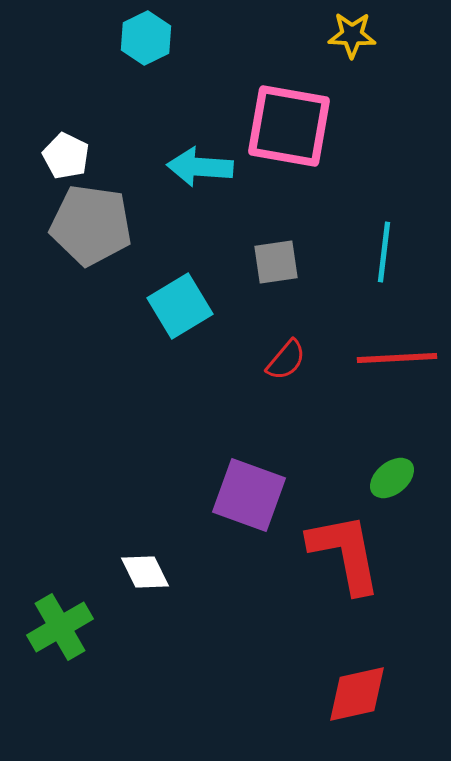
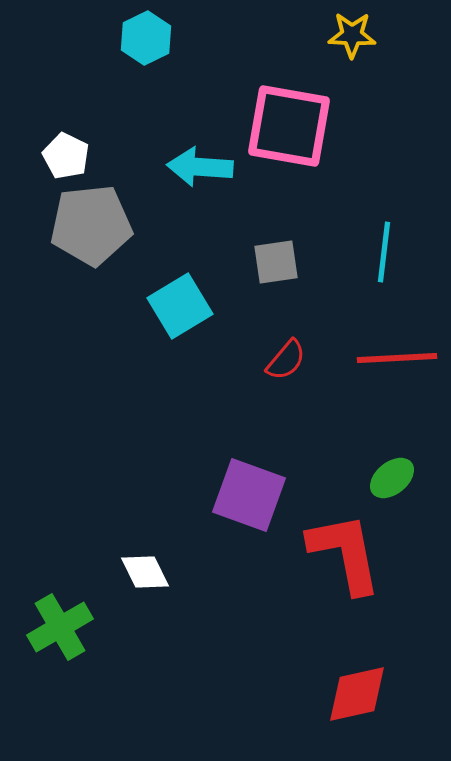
gray pentagon: rotated 14 degrees counterclockwise
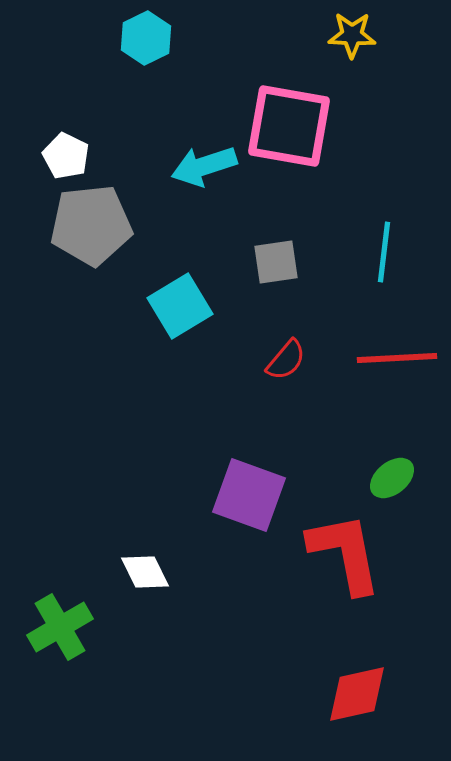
cyan arrow: moved 4 px right, 1 px up; rotated 22 degrees counterclockwise
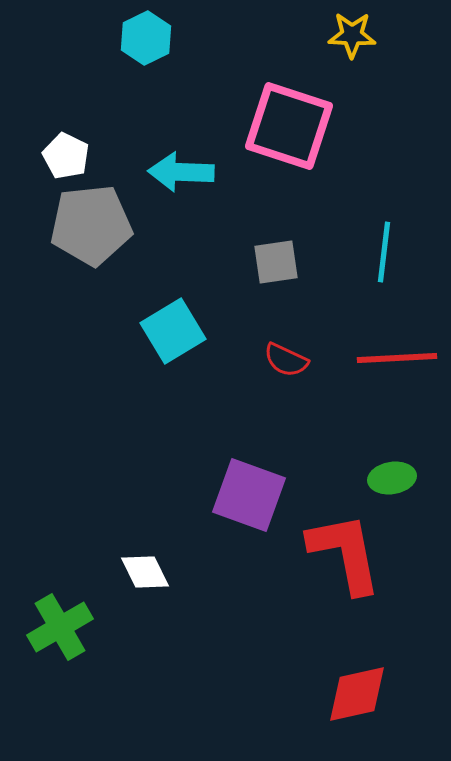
pink square: rotated 8 degrees clockwise
cyan arrow: moved 23 px left, 6 px down; rotated 20 degrees clockwise
cyan square: moved 7 px left, 25 px down
red semicircle: rotated 75 degrees clockwise
green ellipse: rotated 30 degrees clockwise
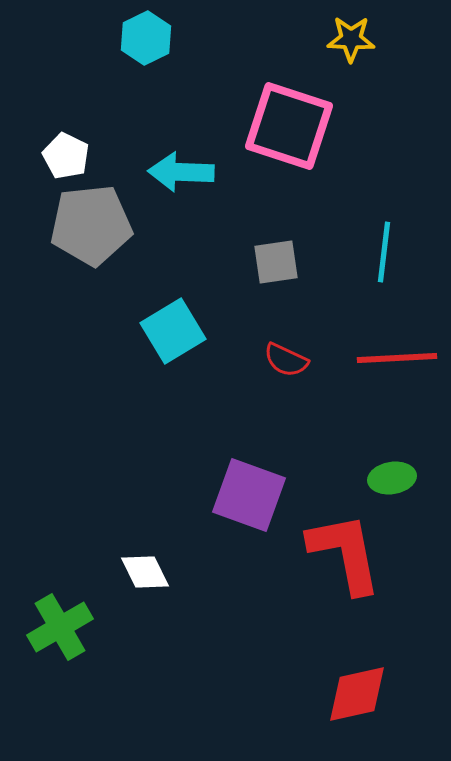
yellow star: moved 1 px left, 4 px down
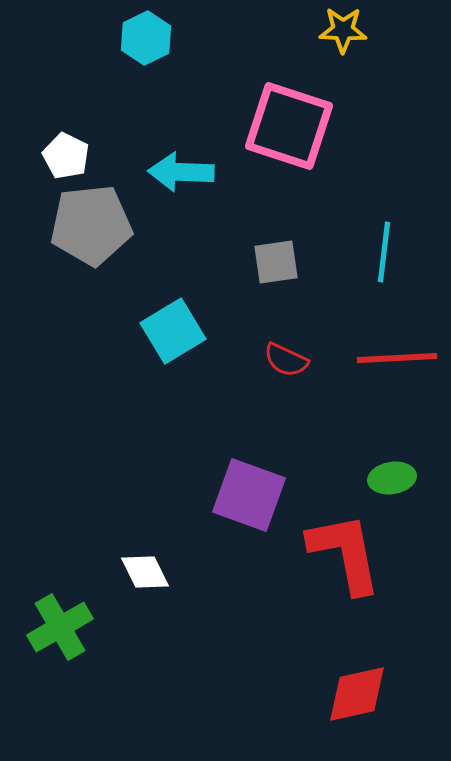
yellow star: moved 8 px left, 9 px up
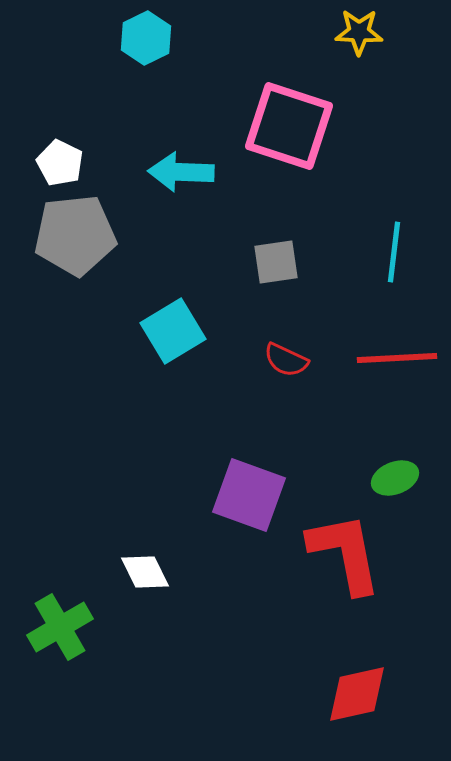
yellow star: moved 16 px right, 2 px down
white pentagon: moved 6 px left, 7 px down
gray pentagon: moved 16 px left, 10 px down
cyan line: moved 10 px right
green ellipse: moved 3 px right; rotated 12 degrees counterclockwise
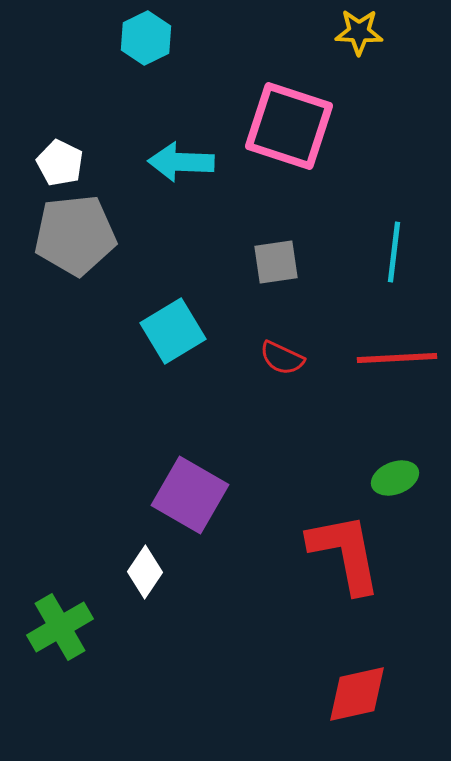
cyan arrow: moved 10 px up
red semicircle: moved 4 px left, 2 px up
purple square: moved 59 px left; rotated 10 degrees clockwise
white diamond: rotated 60 degrees clockwise
